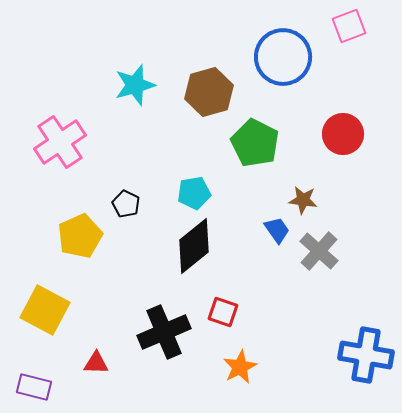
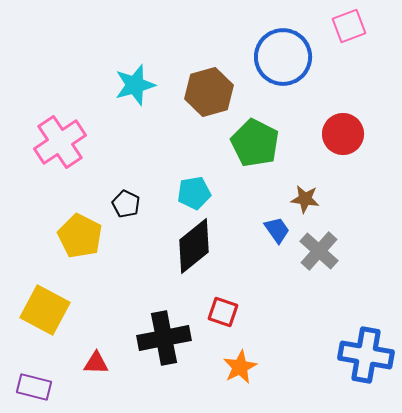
brown star: moved 2 px right, 1 px up
yellow pentagon: rotated 21 degrees counterclockwise
black cross: moved 6 px down; rotated 12 degrees clockwise
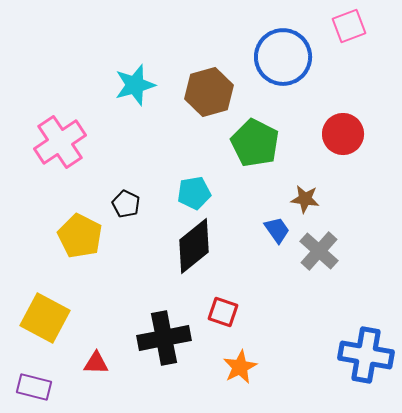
yellow square: moved 8 px down
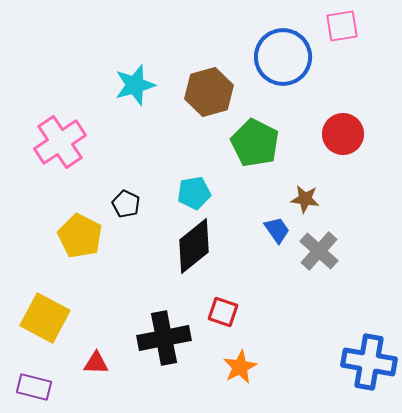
pink square: moved 7 px left; rotated 12 degrees clockwise
blue cross: moved 3 px right, 7 px down
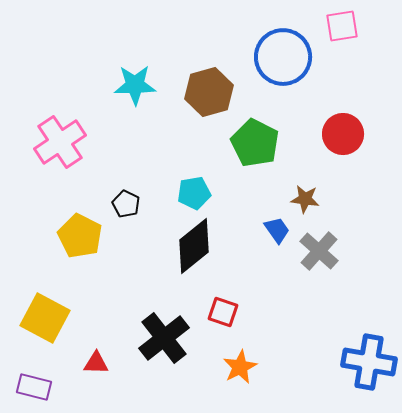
cyan star: rotated 15 degrees clockwise
black cross: rotated 27 degrees counterclockwise
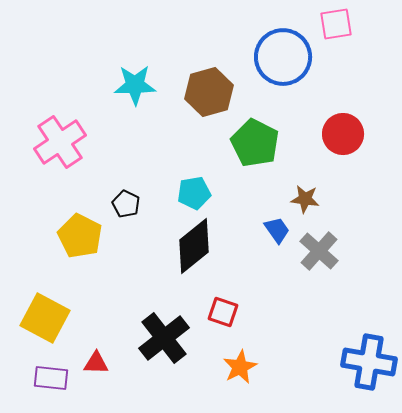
pink square: moved 6 px left, 2 px up
purple rectangle: moved 17 px right, 9 px up; rotated 8 degrees counterclockwise
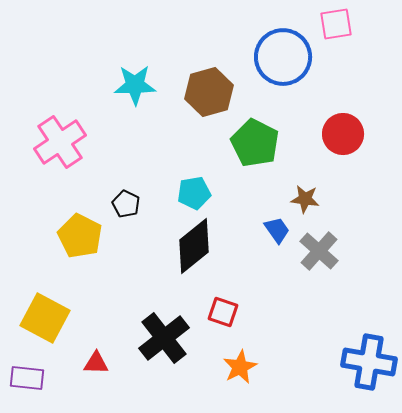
purple rectangle: moved 24 px left
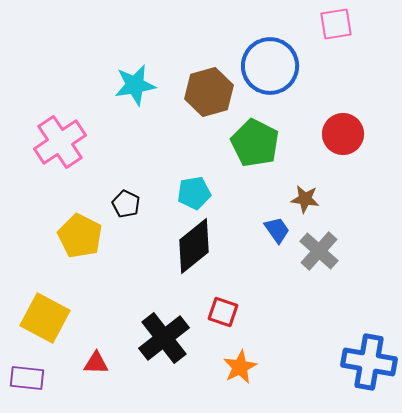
blue circle: moved 13 px left, 9 px down
cyan star: rotated 9 degrees counterclockwise
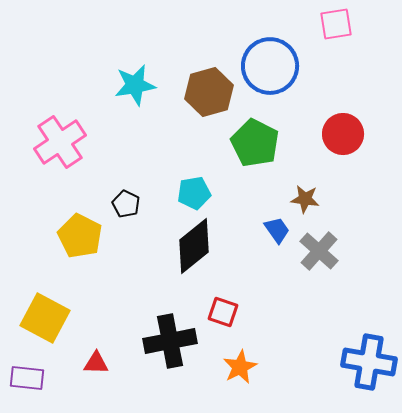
black cross: moved 6 px right, 3 px down; rotated 27 degrees clockwise
